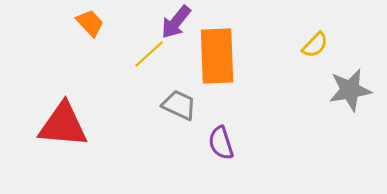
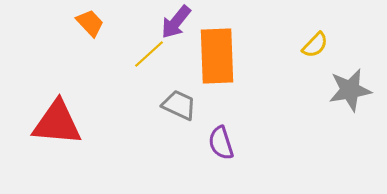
red triangle: moved 6 px left, 2 px up
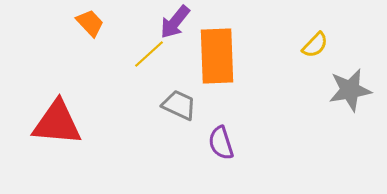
purple arrow: moved 1 px left
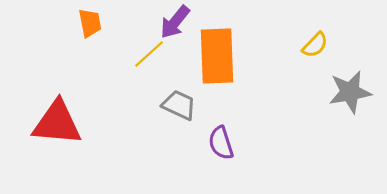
orange trapezoid: rotated 32 degrees clockwise
gray star: moved 2 px down
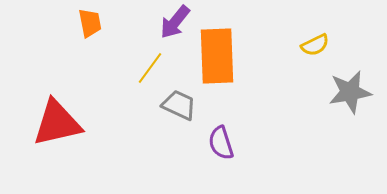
yellow semicircle: rotated 20 degrees clockwise
yellow line: moved 1 px right, 14 px down; rotated 12 degrees counterclockwise
red triangle: rotated 18 degrees counterclockwise
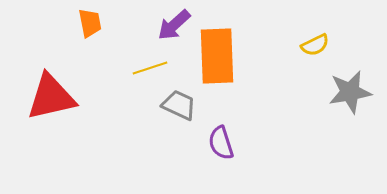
purple arrow: moved 1 px left, 3 px down; rotated 9 degrees clockwise
yellow line: rotated 36 degrees clockwise
red triangle: moved 6 px left, 26 px up
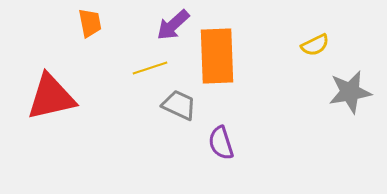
purple arrow: moved 1 px left
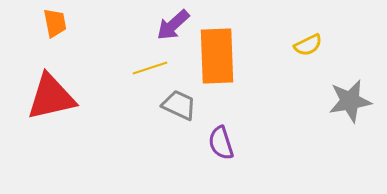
orange trapezoid: moved 35 px left
yellow semicircle: moved 7 px left
gray star: moved 9 px down
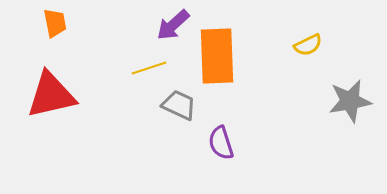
yellow line: moved 1 px left
red triangle: moved 2 px up
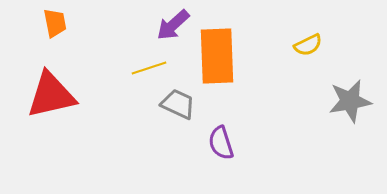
gray trapezoid: moved 1 px left, 1 px up
